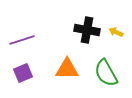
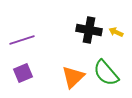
black cross: moved 2 px right
orange triangle: moved 6 px right, 8 px down; rotated 45 degrees counterclockwise
green semicircle: rotated 12 degrees counterclockwise
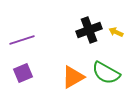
black cross: rotated 30 degrees counterclockwise
green semicircle: rotated 20 degrees counterclockwise
orange triangle: rotated 15 degrees clockwise
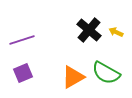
black cross: rotated 30 degrees counterclockwise
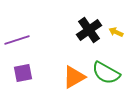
black cross: rotated 15 degrees clockwise
purple line: moved 5 px left
purple square: rotated 12 degrees clockwise
orange triangle: moved 1 px right
